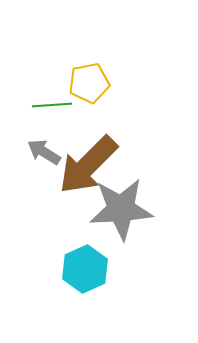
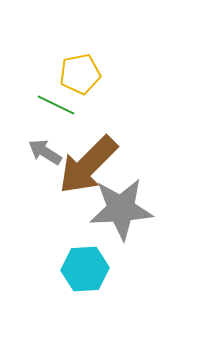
yellow pentagon: moved 9 px left, 9 px up
green line: moved 4 px right; rotated 30 degrees clockwise
gray arrow: moved 1 px right
cyan hexagon: rotated 21 degrees clockwise
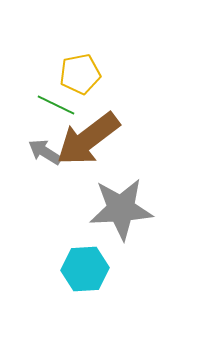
brown arrow: moved 26 px up; rotated 8 degrees clockwise
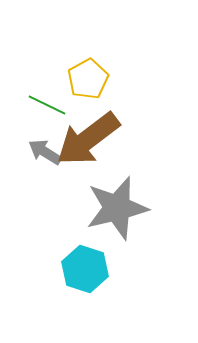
yellow pentagon: moved 8 px right, 5 px down; rotated 18 degrees counterclockwise
green line: moved 9 px left
gray star: moved 4 px left, 1 px up; rotated 10 degrees counterclockwise
cyan hexagon: rotated 21 degrees clockwise
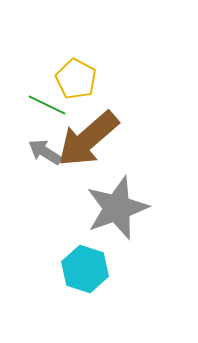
yellow pentagon: moved 12 px left; rotated 15 degrees counterclockwise
brown arrow: rotated 4 degrees counterclockwise
gray star: rotated 6 degrees counterclockwise
